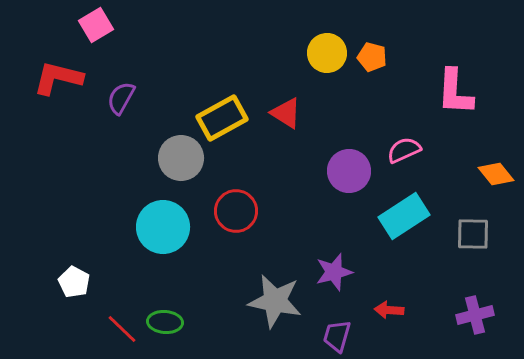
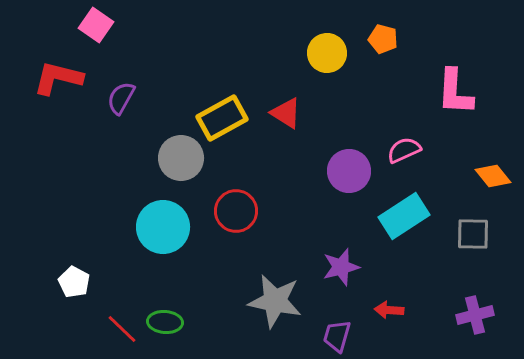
pink square: rotated 24 degrees counterclockwise
orange pentagon: moved 11 px right, 18 px up
orange diamond: moved 3 px left, 2 px down
purple star: moved 7 px right, 5 px up
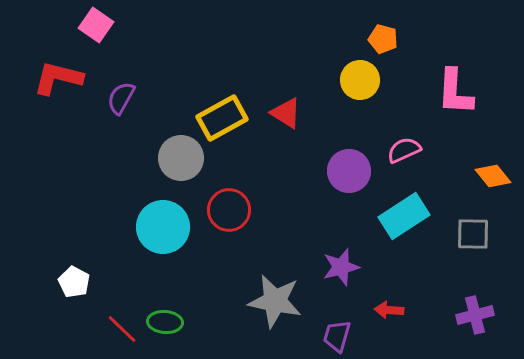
yellow circle: moved 33 px right, 27 px down
red circle: moved 7 px left, 1 px up
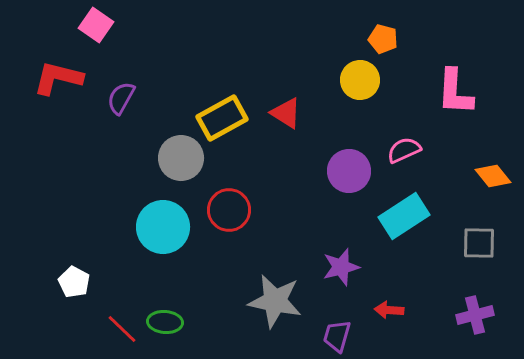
gray square: moved 6 px right, 9 px down
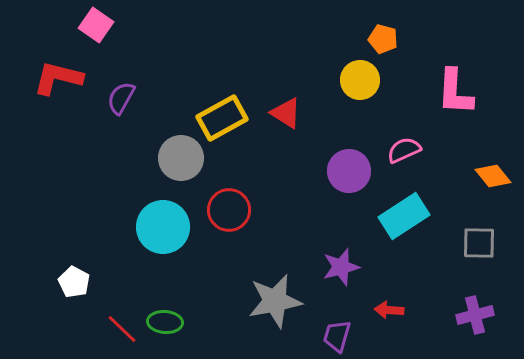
gray star: rotated 22 degrees counterclockwise
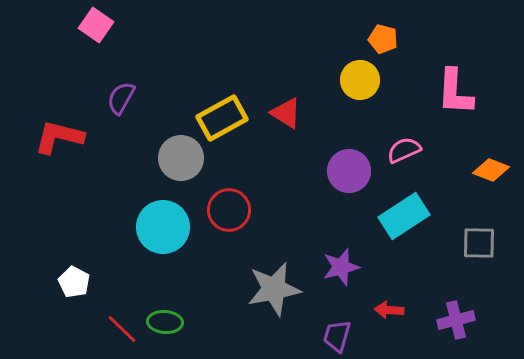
red L-shape: moved 1 px right, 59 px down
orange diamond: moved 2 px left, 6 px up; rotated 30 degrees counterclockwise
gray star: moved 1 px left, 12 px up
purple cross: moved 19 px left, 5 px down
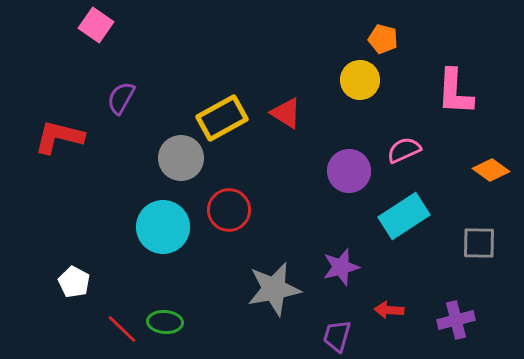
orange diamond: rotated 15 degrees clockwise
